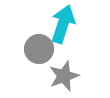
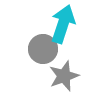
gray circle: moved 4 px right
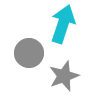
gray circle: moved 14 px left, 4 px down
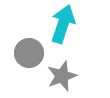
gray star: moved 2 px left
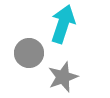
gray star: moved 1 px right, 1 px down
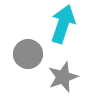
gray circle: moved 1 px left, 1 px down
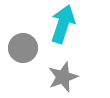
gray circle: moved 5 px left, 6 px up
